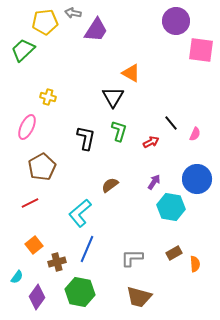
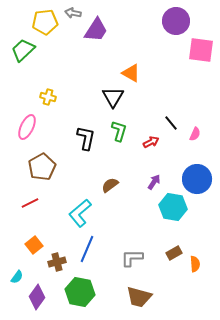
cyan hexagon: moved 2 px right
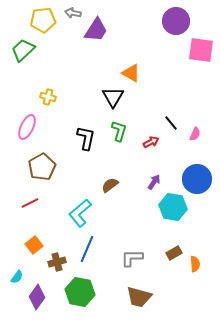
yellow pentagon: moved 2 px left, 2 px up
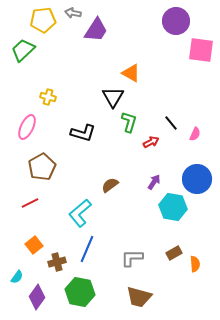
green L-shape: moved 10 px right, 9 px up
black L-shape: moved 3 px left, 5 px up; rotated 95 degrees clockwise
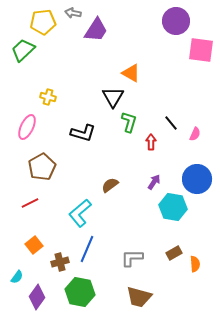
yellow pentagon: moved 2 px down
red arrow: rotated 63 degrees counterclockwise
brown cross: moved 3 px right
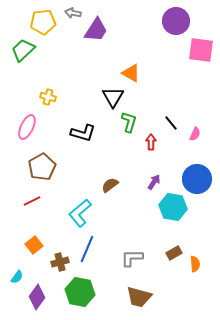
red line: moved 2 px right, 2 px up
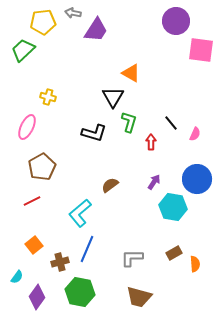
black L-shape: moved 11 px right
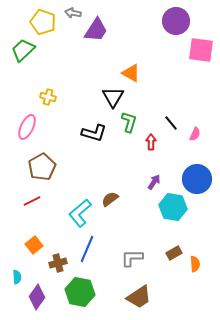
yellow pentagon: rotated 25 degrees clockwise
brown semicircle: moved 14 px down
brown cross: moved 2 px left, 1 px down
cyan semicircle: rotated 40 degrees counterclockwise
brown trapezoid: rotated 48 degrees counterclockwise
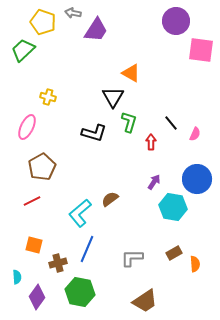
orange square: rotated 36 degrees counterclockwise
brown trapezoid: moved 6 px right, 4 px down
